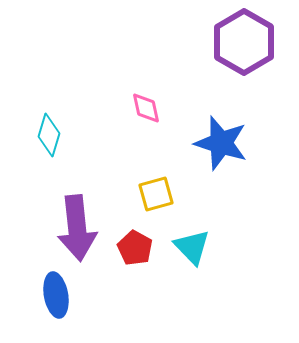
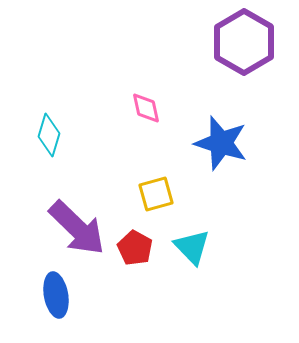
purple arrow: rotated 40 degrees counterclockwise
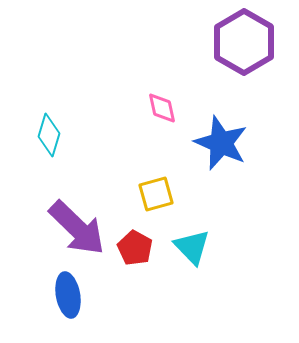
pink diamond: moved 16 px right
blue star: rotated 6 degrees clockwise
blue ellipse: moved 12 px right
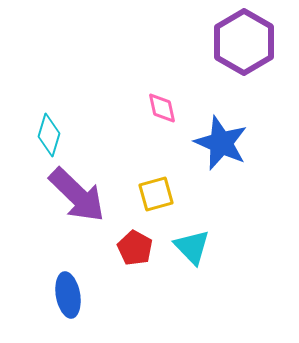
purple arrow: moved 33 px up
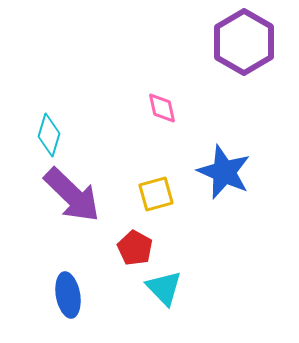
blue star: moved 3 px right, 29 px down
purple arrow: moved 5 px left
cyan triangle: moved 28 px left, 41 px down
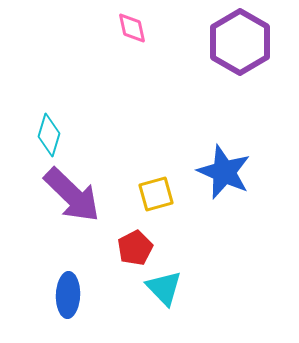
purple hexagon: moved 4 px left
pink diamond: moved 30 px left, 80 px up
red pentagon: rotated 16 degrees clockwise
blue ellipse: rotated 12 degrees clockwise
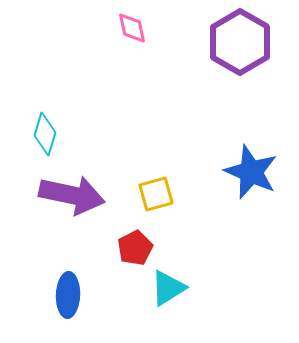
cyan diamond: moved 4 px left, 1 px up
blue star: moved 27 px right
purple arrow: rotated 32 degrees counterclockwise
cyan triangle: moved 4 px right; rotated 42 degrees clockwise
